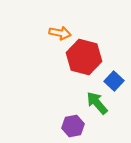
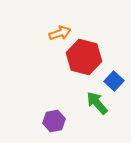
orange arrow: rotated 30 degrees counterclockwise
purple hexagon: moved 19 px left, 5 px up
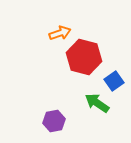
blue square: rotated 12 degrees clockwise
green arrow: rotated 15 degrees counterclockwise
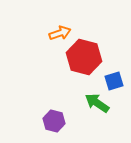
blue square: rotated 18 degrees clockwise
purple hexagon: rotated 25 degrees clockwise
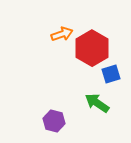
orange arrow: moved 2 px right, 1 px down
red hexagon: moved 8 px right, 9 px up; rotated 16 degrees clockwise
blue square: moved 3 px left, 7 px up
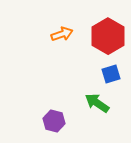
red hexagon: moved 16 px right, 12 px up
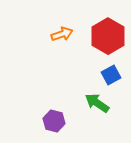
blue square: moved 1 px down; rotated 12 degrees counterclockwise
